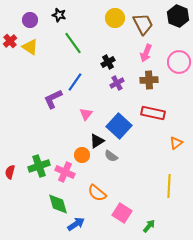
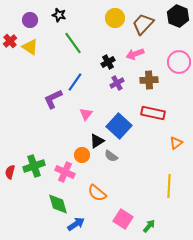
brown trapezoid: rotated 110 degrees counterclockwise
pink arrow: moved 11 px left, 1 px down; rotated 48 degrees clockwise
green cross: moved 5 px left
pink square: moved 1 px right, 6 px down
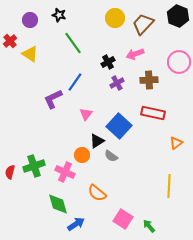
yellow triangle: moved 7 px down
green arrow: rotated 80 degrees counterclockwise
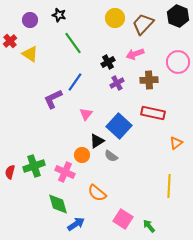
pink circle: moved 1 px left
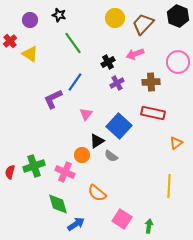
brown cross: moved 2 px right, 2 px down
pink square: moved 1 px left
green arrow: rotated 48 degrees clockwise
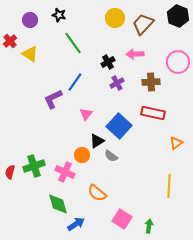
pink arrow: rotated 18 degrees clockwise
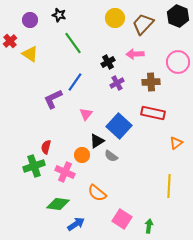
red semicircle: moved 36 px right, 25 px up
green diamond: rotated 65 degrees counterclockwise
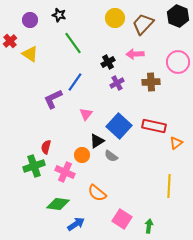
red rectangle: moved 1 px right, 13 px down
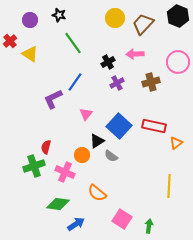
brown cross: rotated 12 degrees counterclockwise
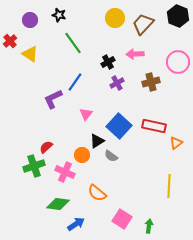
red semicircle: rotated 32 degrees clockwise
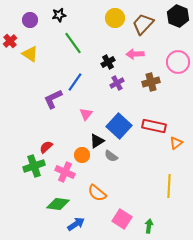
black star: rotated 24 degrees counterclockwise
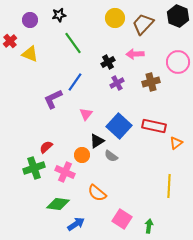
yellow triangle: rotated 12 degrees counterclockwise
green cross: moved 2 px down
